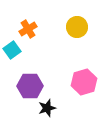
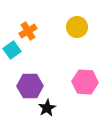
orange cross: moved 2 px down
pink hexagon: moved 1 px right; rotated 20 degrees clockwise
black star: rotated 12 degrees counterclockwise
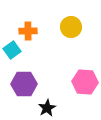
yellow circle: moved 6 px left
orange cross: rotated 30 degrees clockwise
purple hexagon: moved 6 px left, 2 px up
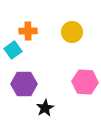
yellow circle: moved 1 px right, 5 px down
cyan square: moved 1 px right
black star: moved 2 px left
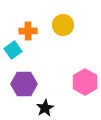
yellow circle: moved 9 px left, 7 px up
pink hexagon: rotated 25 degrees clockwise
